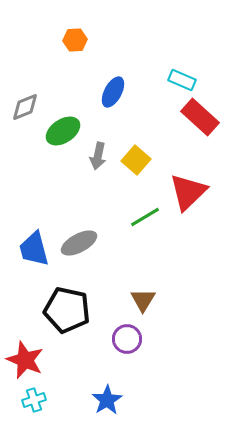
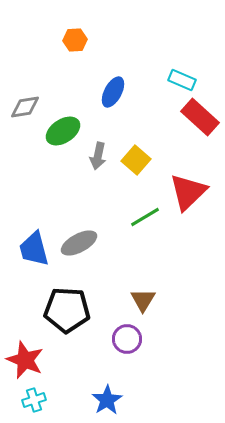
gray diamond: rotated 12 degrees clockwise
black pentagon: rotated 9 degrees counterclockwise
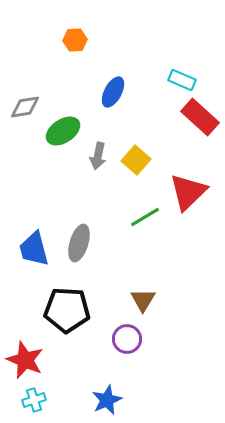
gray ellipse: rotated 45 degrees counterclockwise
blue star: rotated 8 degrees clockwise
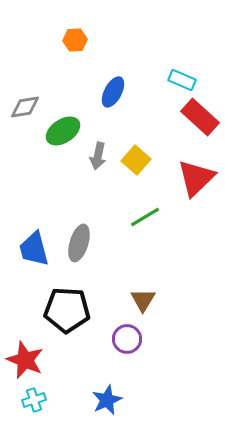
red triangle: moved 8 px right, 14 px up
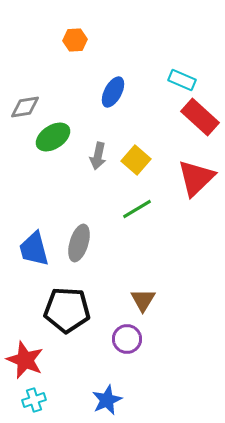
green ellipse: moved 10 px left, 6 px down
green line: moved 8 px left, 8 px up
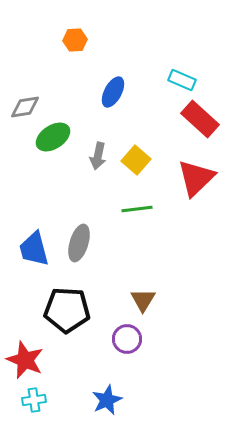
red rectangle: moved 2 px down
green line: rotated 24 degrees clockwise
cyan cross: rotated 10 degrees clockwise
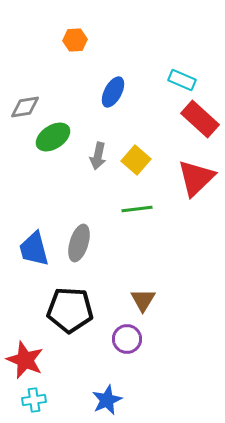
black pentagon: moved 3 px right
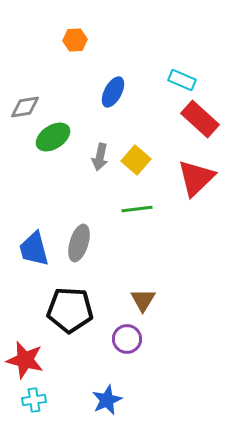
gray arrow: moved 2 px right, 1 px down
red star: rotated 9 degrees counterclockwise
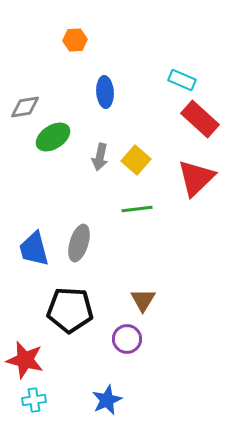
blue ellipse: moved 8 px left; rotated 32 degrees counterclockwise
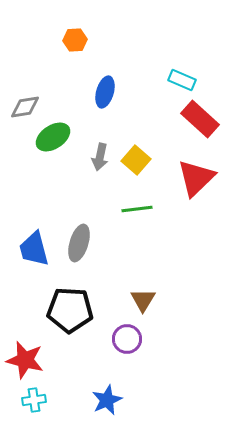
blue ellipse: rotated 20 degrees clockwise
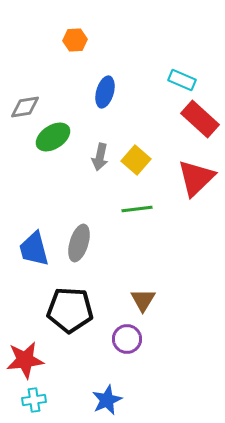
red star: rotated 21 degrees counterclockwise
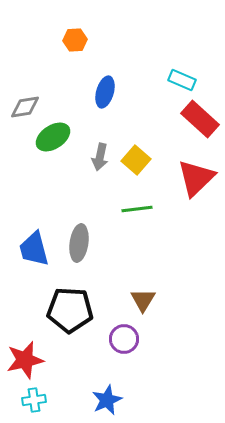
gray ellipse: rotated 9 degrees counterclockwise
purple circle: moved 3 px left
red star: rotated 6 degrees counterclockwise
